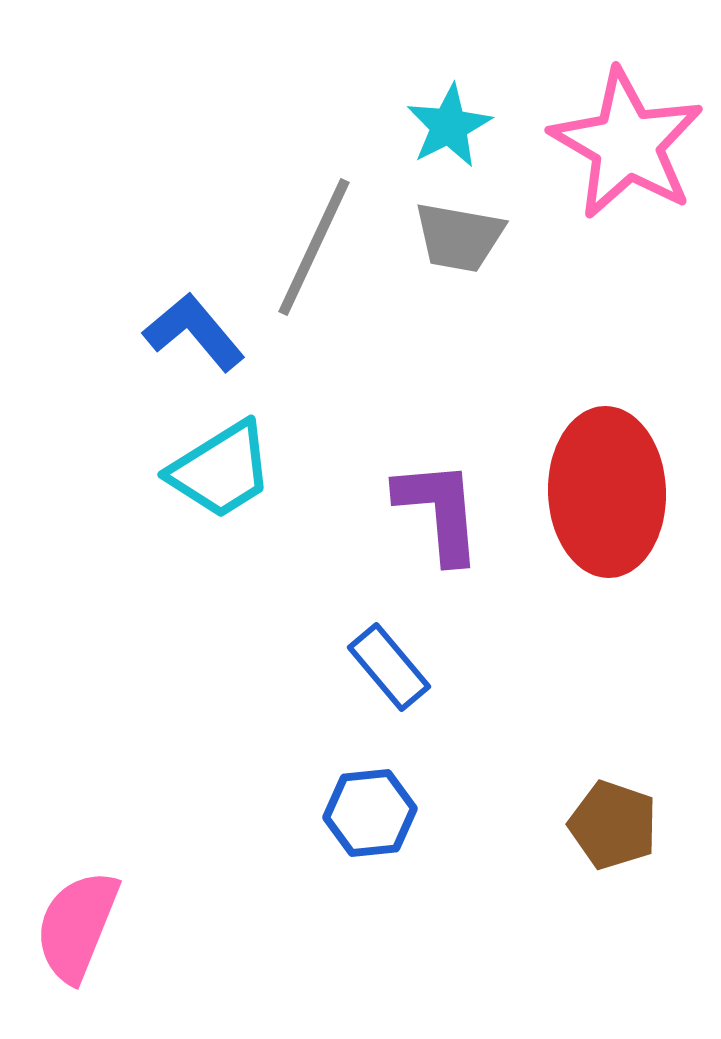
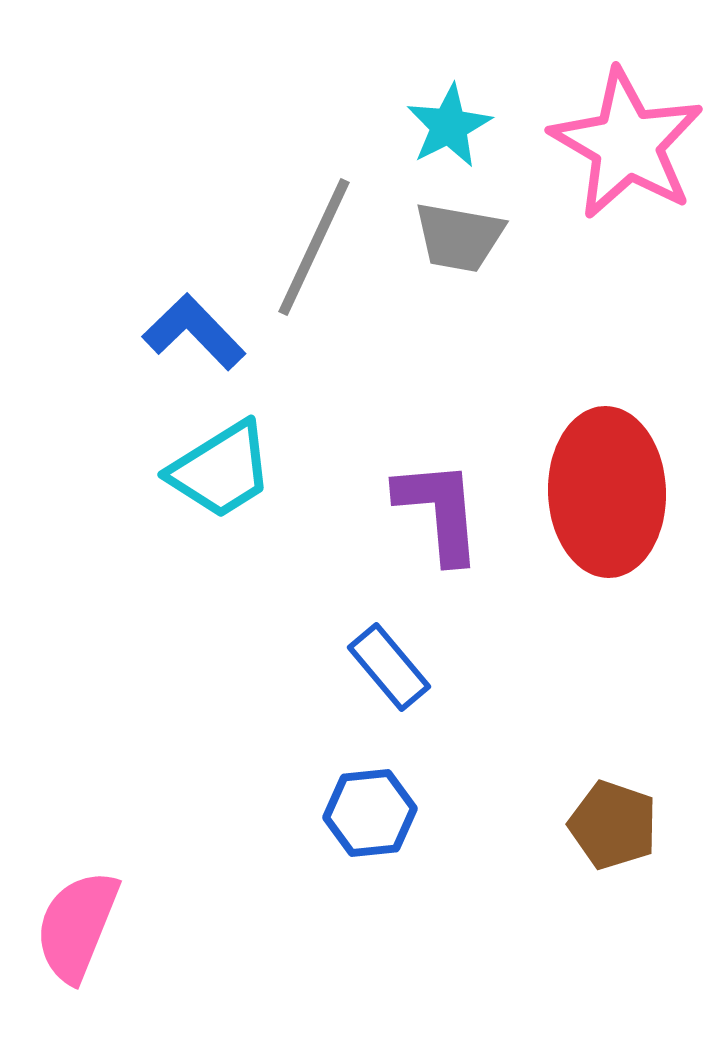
blue L-shape: rotated 4 degrees counterclockwise
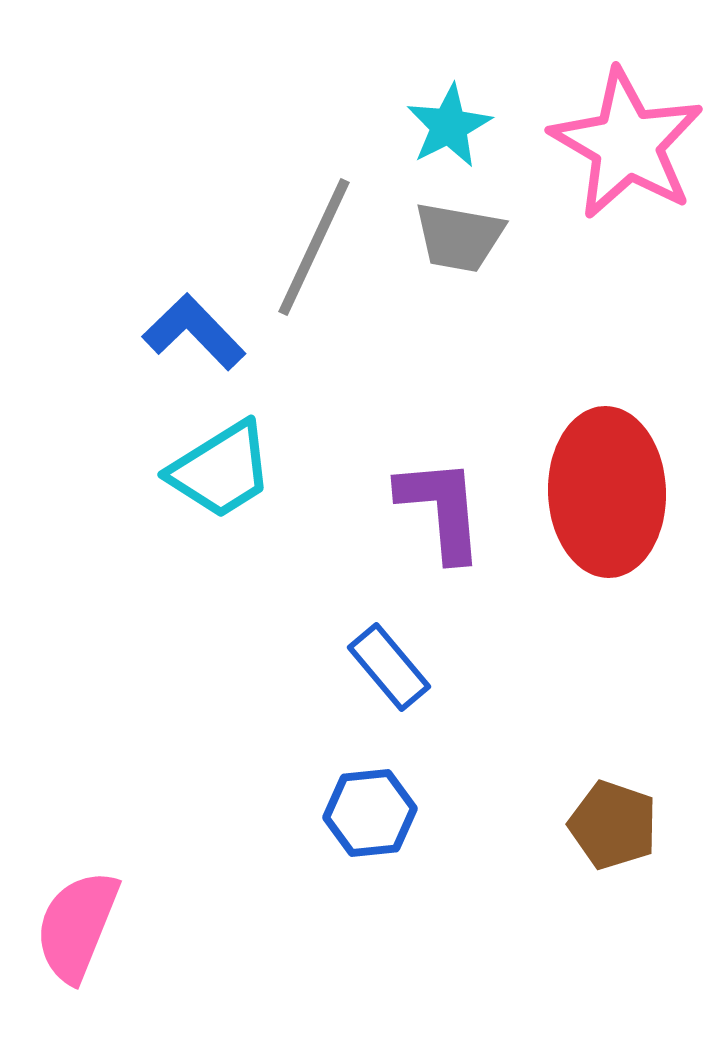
purple L-shape: moved 2 px right, 2 px up
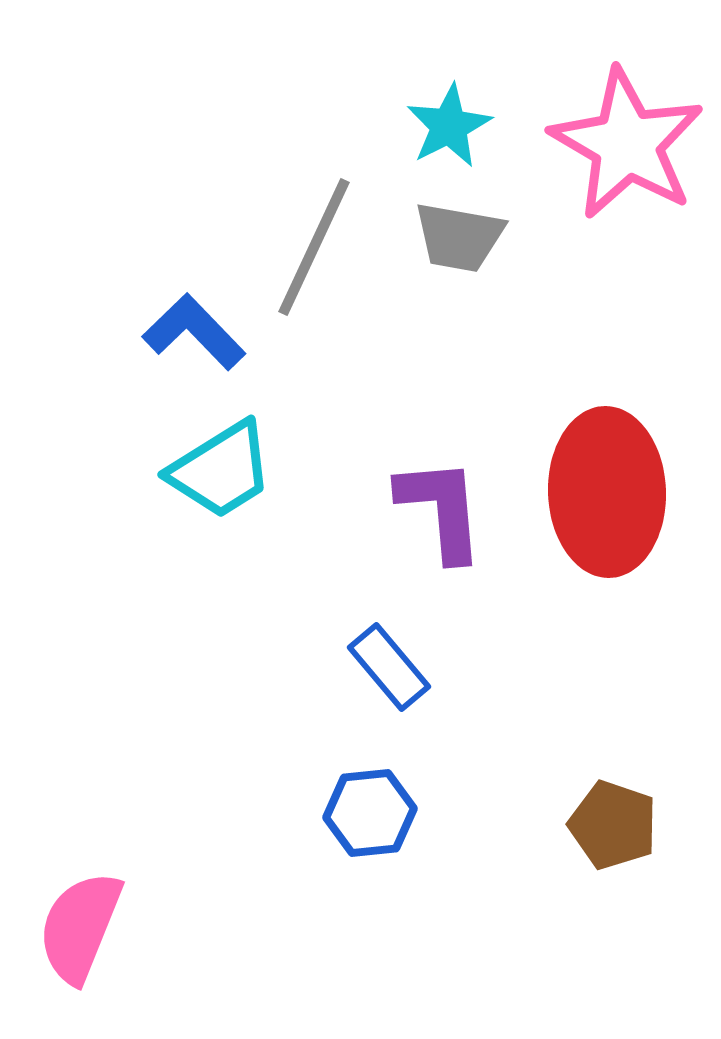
pink semicircle: moved 3 px right, 1 px down
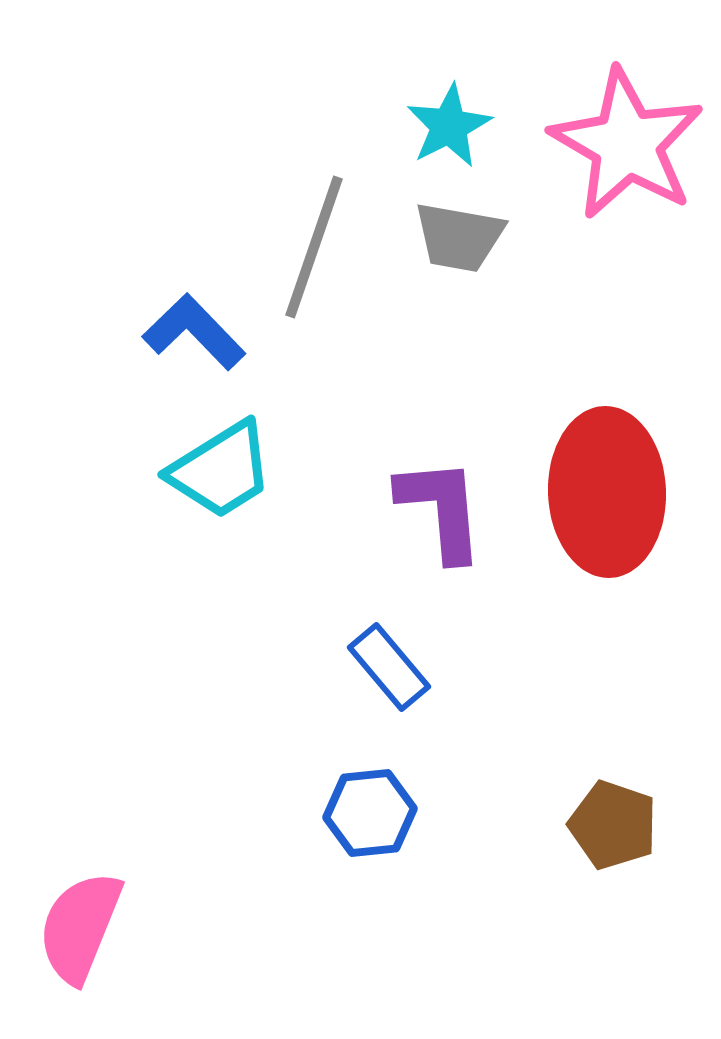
gray line: rotated 6 degrees counterclockwise
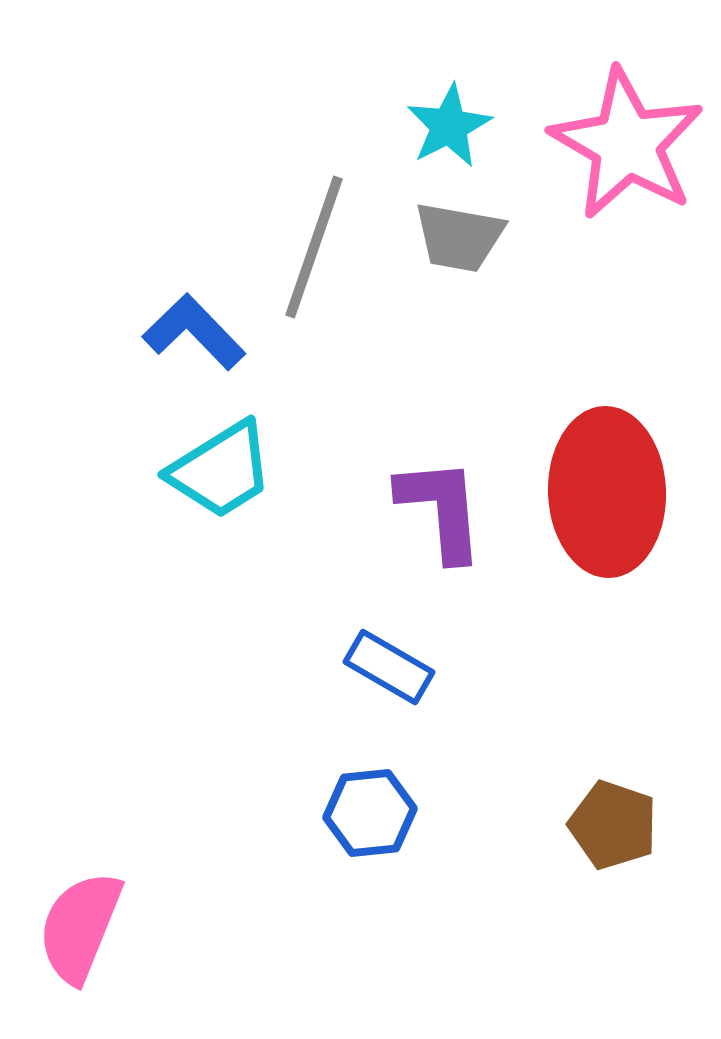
blue rectangle: rotated 20 degrees counterclockwise
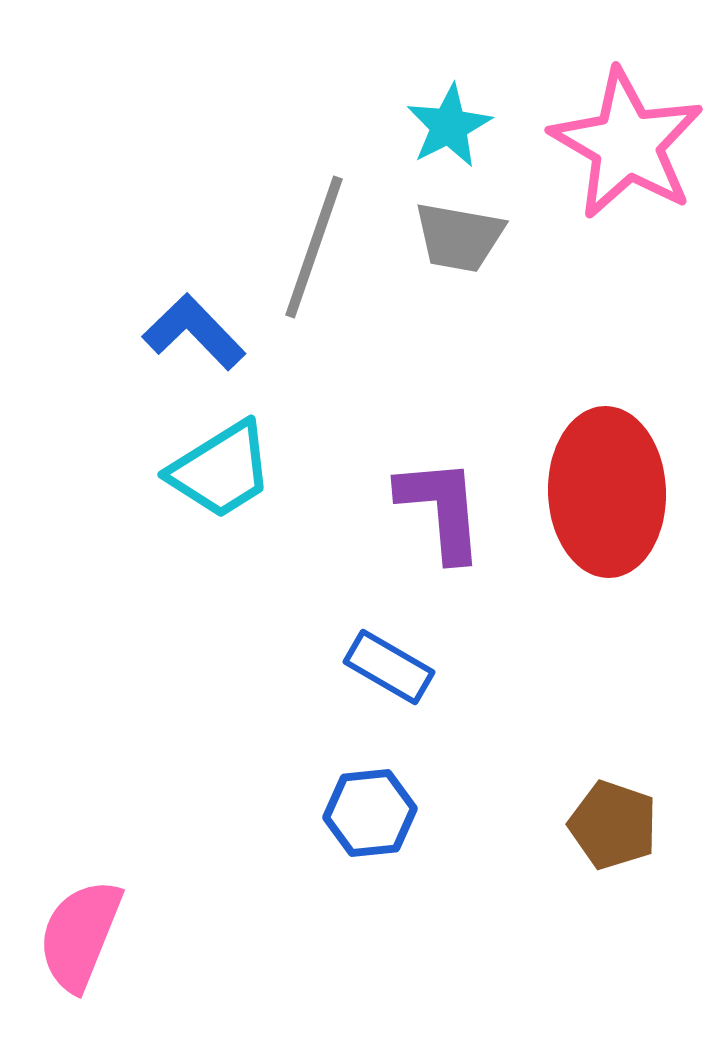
pink semicircle: moved 8 px down
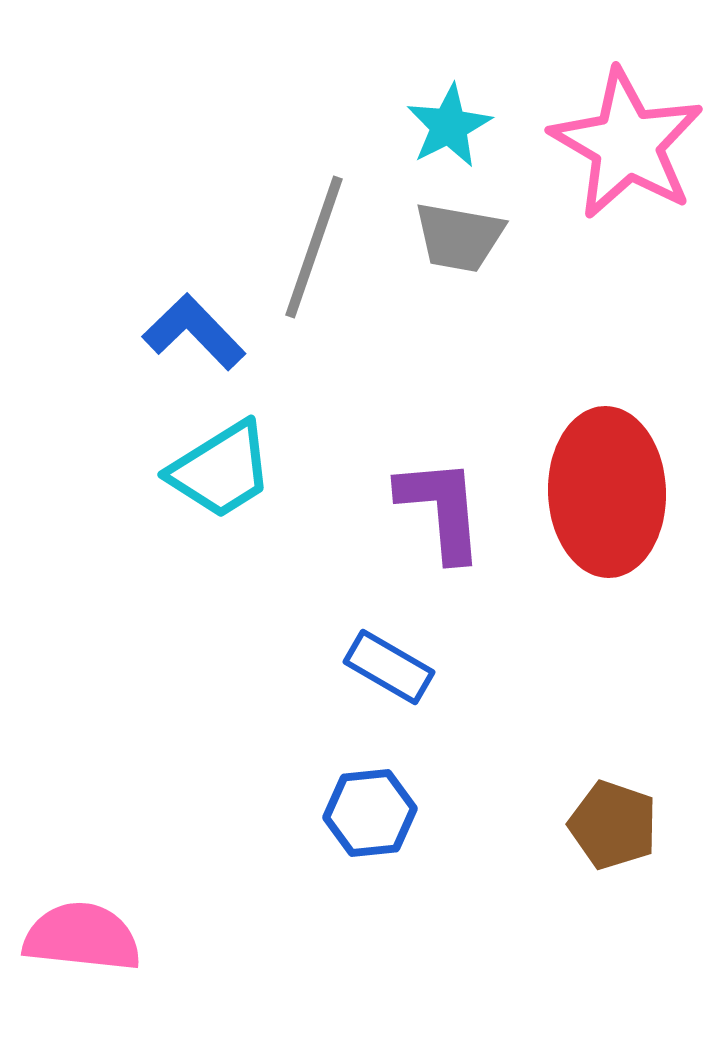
pink semicircle: moved 2 px right, 2 px down; rotated 74 degrees clockwise
